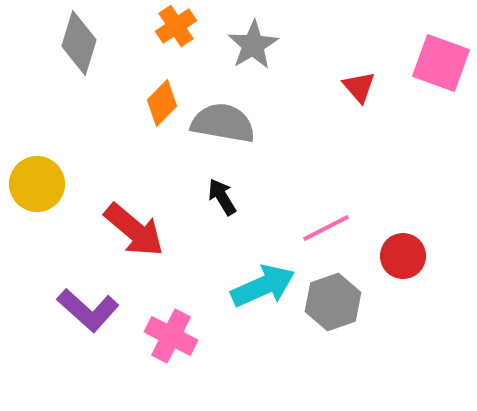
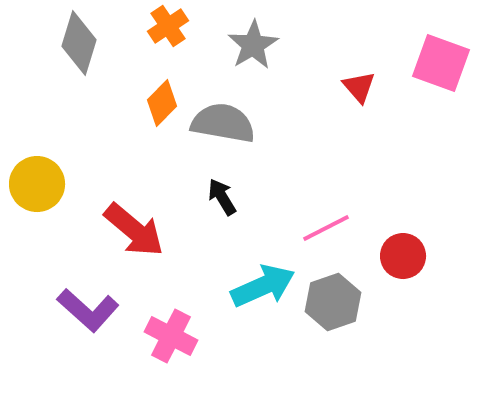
orange cross: moved 8 px left
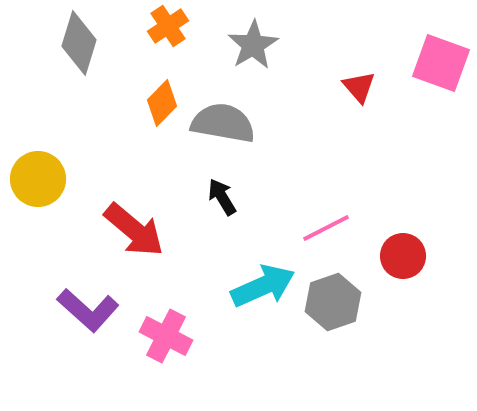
yellow circle: moved 1 px right, 5 px up
pink cross: moved 5 px left
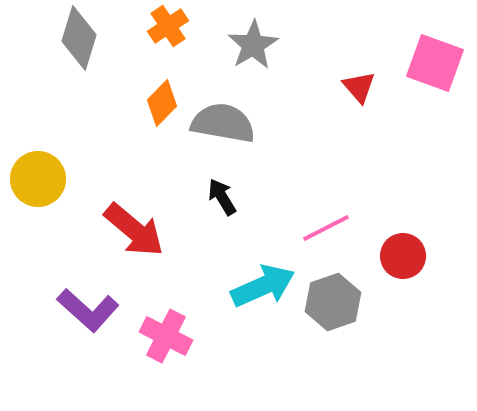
gray diamond: moved 5 px up
pink square: moved 6 px left
